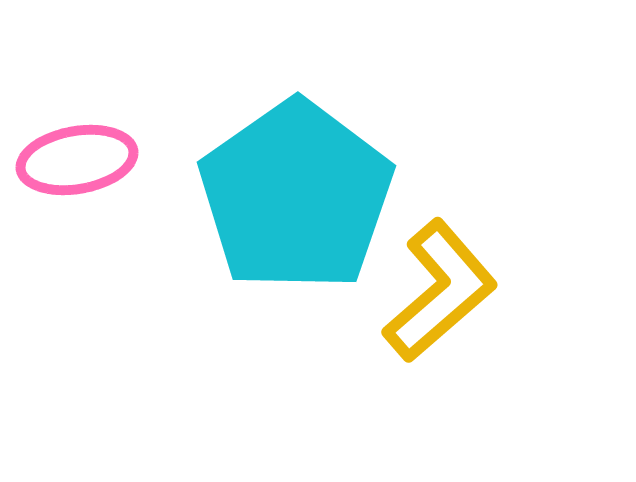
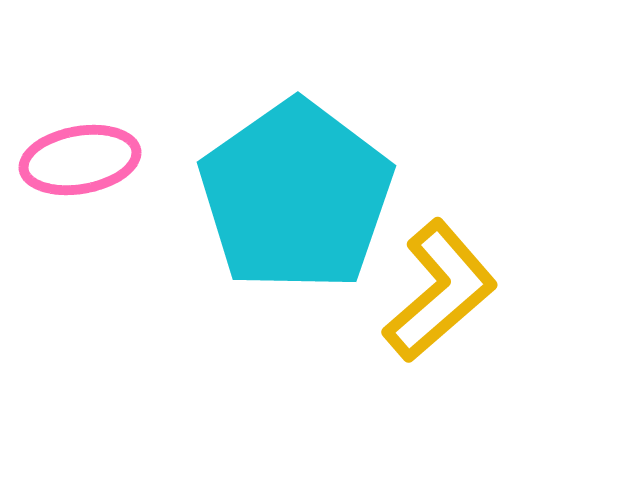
pink ellipse: moved 3 px right
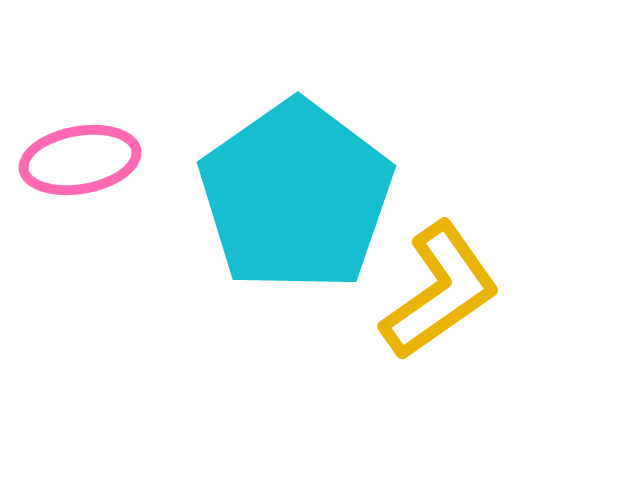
yellow L-shape: rotated 6 degrees clockwise
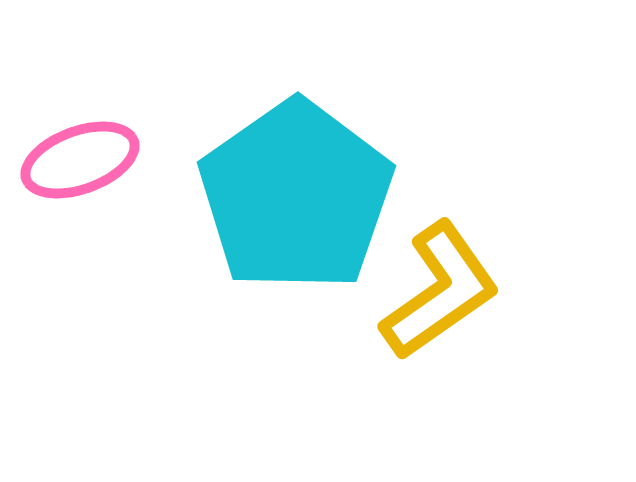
pink ellipse: rotated 10 degrees counterclockwise
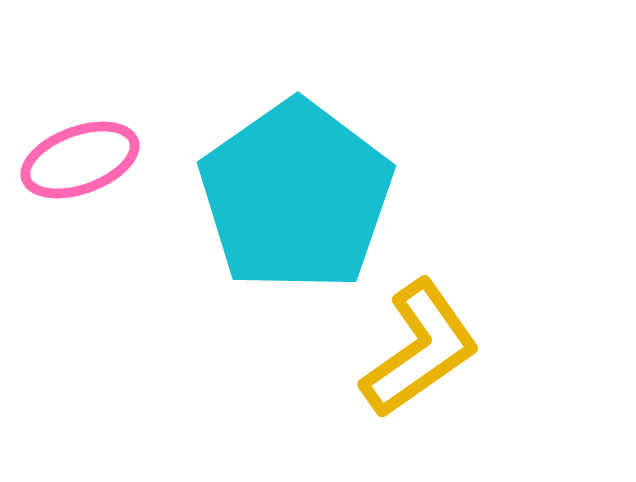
yellow L-shape: moved 20 px left, 58 px down
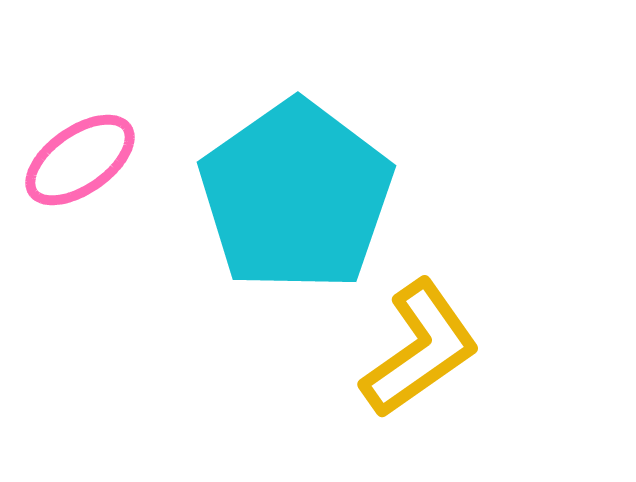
pink ellipse: rotated 15 degrees counterclockwise
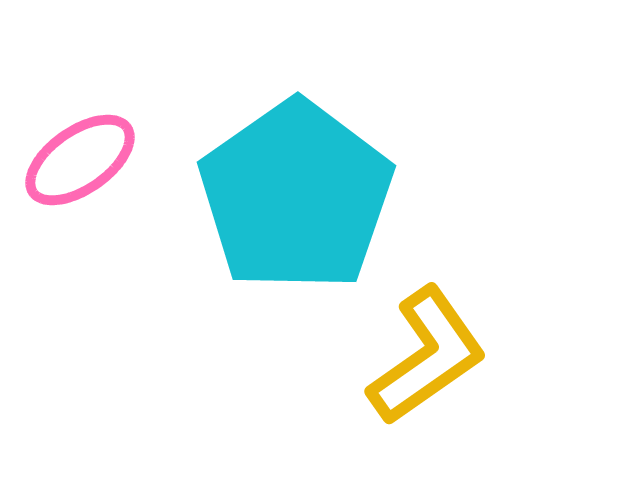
yellow L-shape: moved 7 px right, 7 px down
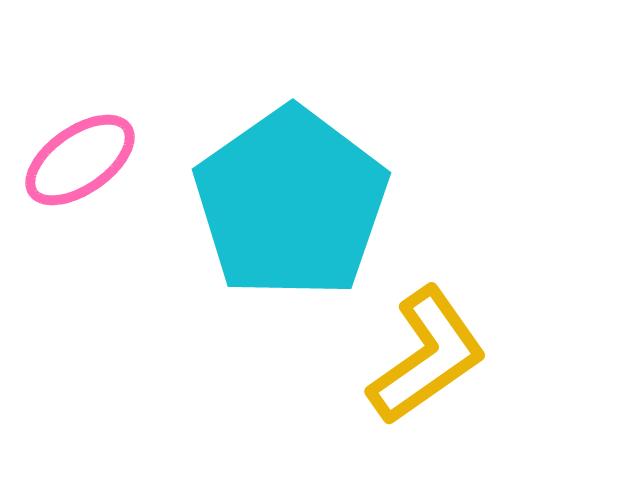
cyan pentagon: moved 5 px left, 7 px down
